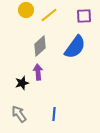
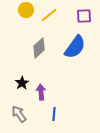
gray diamond: moved 1 px left, 2 px down
purple arrow: moved 3 px right, 20 px down
black star: rotated 16 degrees counterclockwise
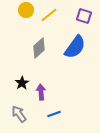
purple square: rotated 21 degrees clockwise
blue line: rotated 64 degrees clockwise
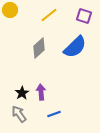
yellow circle: moved 16 px left
blue semicircle: rotated 10 degrees clockwise
black star: moved 10 px down
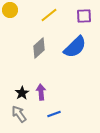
purple square: rotated 21 degrees counterclockwise
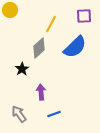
yellow line: moved 2 px right, 9 px down; rotated 24 degrees counterclockwise
black star: moved 24 px up
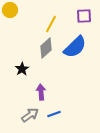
gray diamond: moved 7 px right
gray arrow: moved 11 px right, 1 px down; rotated 90 degrees clockwise
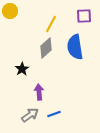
yellow circle: moved 1 px down
blue semicircle: rotated 125 degrees clockwise
purple arrow: moved 2 px left
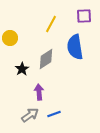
yellow circle: moved 27 px down
gray diamond: moved 11 px down; rotated 10 degrees clockwise
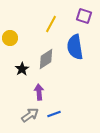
purple square: rotated 21 degrees clockwise
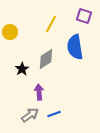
yellow circle: moved 6 px up
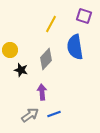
yellow circle: moved 18 px down
gray diamond: rotated 15 degrees counterclockwise
black star: moved 1 px left, 1 px down; rotated 24 degrees counterclockwise
purple arrow: moved 3 px right
